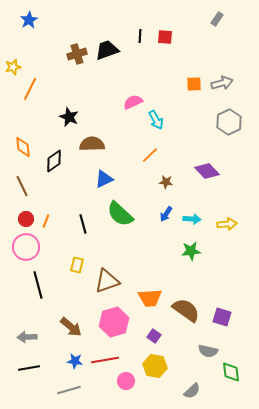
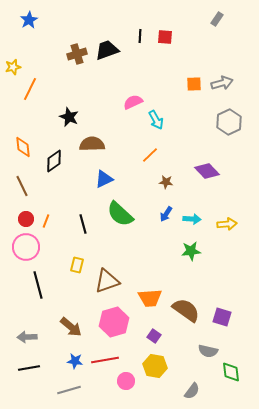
gray semicircle at (192, 391): rotated 12 degrees counterclockwise
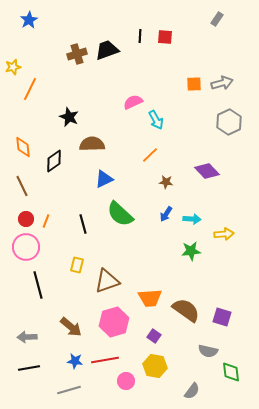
yellow arrow at (227, 224): moved 3 px left, 10 px down
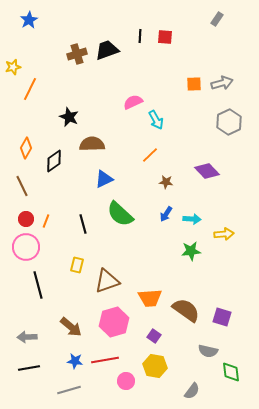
orange diamond at (23, 147): moved 3 px right, 1 px down; rotated 35 degrees clockwise
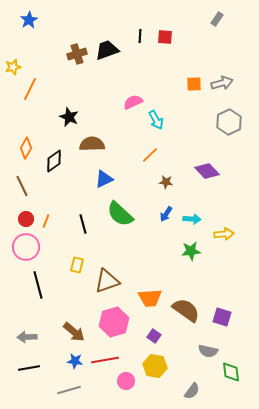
brown arrow at (71, 327): moved 3 px right, 5 px down
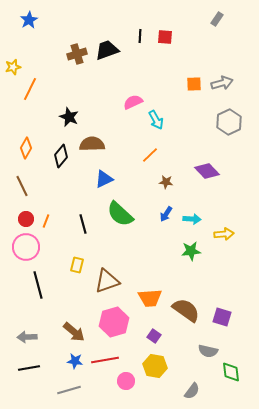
black diamond at (54, 161): moved 7 px right, 5 px up; rotated 15 degrees counterclockwise
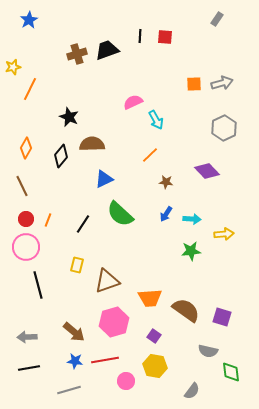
gray hexagon at (229, 122): moved 5 px left, 6 px down
orange line at (46, 221): moved 2 px right, 1 px up
black line at (83, 224): rotated 48 degrees clockwise
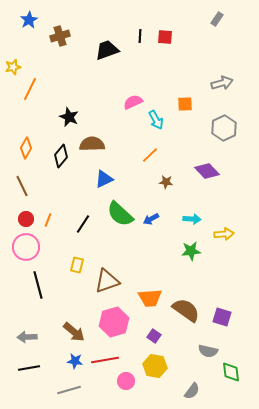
brown cross at (77, 54): moved 17 px left, 18 px up
orange square at (194, 84): moved 9 px left, 20 px down
blue arrow at (166, 214): moved 15 px left, 5 px down; rotated 28 degrees clockwise
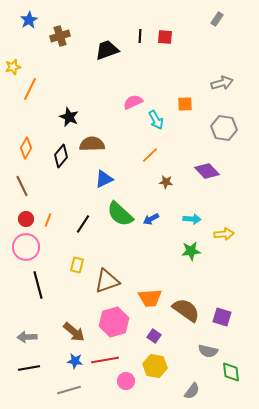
gray hexagon at (224, 128): rotated 25 degrees counterclockwise
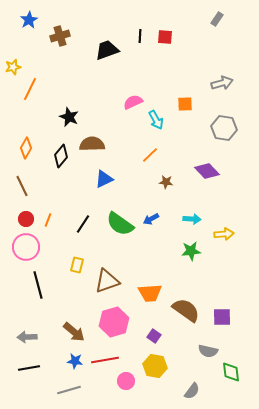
green semicircle at (120, 214): moved 10 px down; rotated 8 degrees counterclockwise
orange trapezoid at (150, 298): moved 5 px up
purple square at (222, 317): rotated 18 degrees counterclockwise
